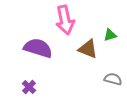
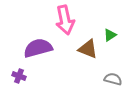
green triangle: rotated 16 degrees counterclockwise
purple semicircle: rotated 32 degrees counterclockwise
purple cross: moved 10 px left, 11 px up; rotated 24 degrees counterclockwise
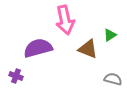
purple cross: moved 3 px left
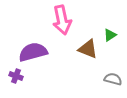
pink arrow: moved 3 px left
purple semicircle: moved 5 px left, 4 px down
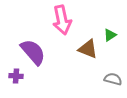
purple semicircle: rotated 64 degrees clockwise
purple cross: rotated 16 degrees counterclockwise
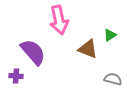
pink arrow: moved 3 px left
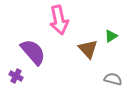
green triangle: moved 1 px right, 1 px down
brown triangle: rotated 25 degrees clockwise
purple cross: rotated 24 degrees clockwise
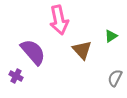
brown triangle: moved 6 px left, 1 px down
gray semicircle: moved 2 px right, 1 px up; rotated 78 degrees counterclockwise
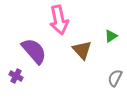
purple semicircle: moved 1 px right, 1 px up
